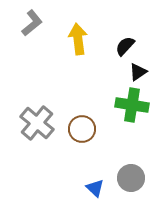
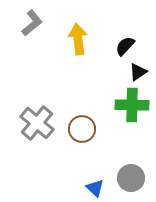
green cross: rotated 8 degrees counterclockwise
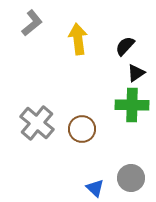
black triangle: moved 2 px left, 1 px down
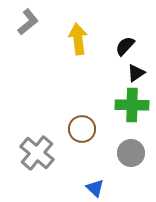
gray L-shape: moved 4 px left, 1 px up
gray cross: moved 30 px down
gray circle: moved 25 px up
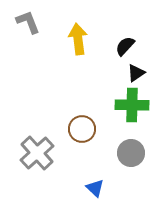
gray L-shape: rotated 72 degrees counterclockwise
gray cross: rotated 8 degrees clockwise
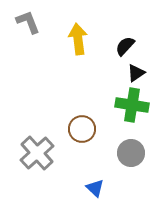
green cross: rotated 8 degrees clockwise
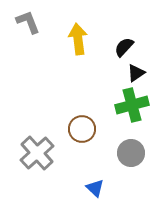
black semicircle: moved 1 px left, 1 px down
green cross: rotated 24 degrees counterclockwise
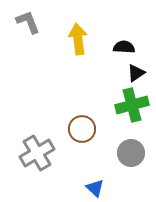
black semicircle: rotated 50 degrees clockwise
gray cross: rotated 12 degrees clockwise
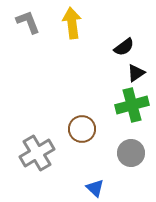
yellow arrow: moved 6 px left, 16 px up
black semicircle: rotated 140 degrees clockwise
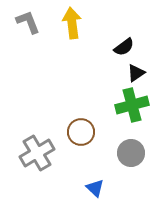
brown circle: moved 1 px left, 3 px down
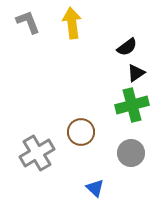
black semicircle: moved 3 px right
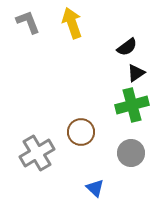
yellow arrow: rotated 12 degrees counterclockwise
